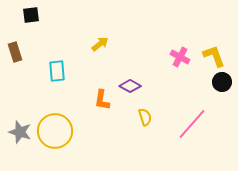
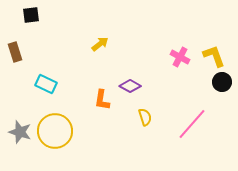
cyan rectangle: moved 11 px left, 13 px down; rotated 60 degrees counterclockwise
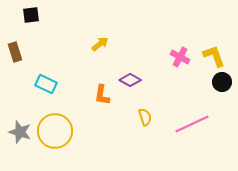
purple diamond: moved 6 px up
orange L-shape: moved 5 px up
pink line: rotated 24 degrees clockwise
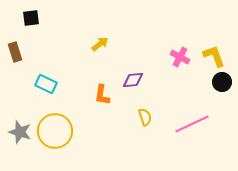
black square: moved 3 px down
purple diamond: moved 3 px right; rotated 35 degrees counterclockwise
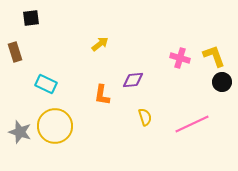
pink cross: moved 1 px down; rotated 12 degrees counterclockwise
yellow circle: moved 5 px up
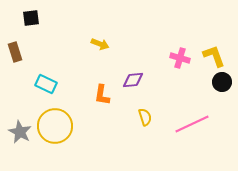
yellow arrow: rotated 60 degrees clockwise
gray star: rotated 10 degrees clockwise
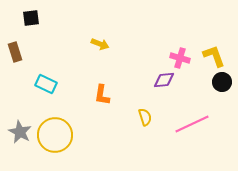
purple diamond: moved 31 px right
yellow circle: moved 9 px down
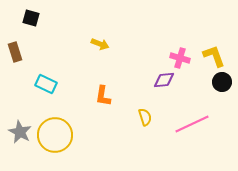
black square: rotated 24 degrees clockwise
orange L-shape: moved 1 px right, 1 px down
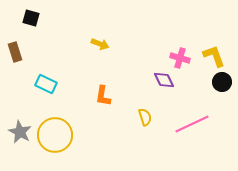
purple diamond: rotated 70 degrees clockwise
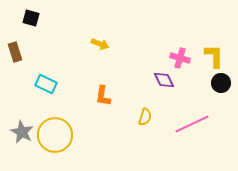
yellow L-shape: rotated 20 degrees clockwise
black circle: moved 1 px left, 1 px down
yellow semicircle: rotated 36 degrees clockwise
gray star: moved 2 px right
